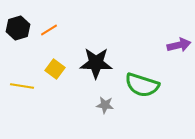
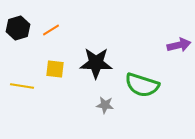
orange line: moved 2 px right
yellow square: rotated 30 degrees counterclockwise
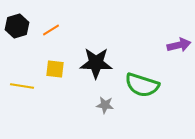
black hexagon: moved 1 px left, 2 px up
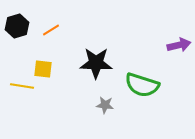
yellow square: moved 12 px left
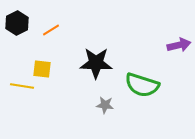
black hexagon: moved 3 px up; rotated 10 degrees counterclockwise
yellow square: moved 1 px left
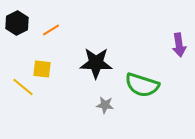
purple arrow: rotated 95 degrees clockwise
yellow line: moved 1 px right, 1 px down; rotated 30 degrees clockwise
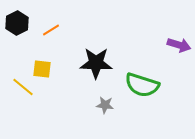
purple arrow: rotated 65 degrees counterclockwise
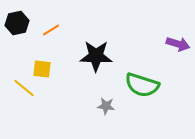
black hexagon: rotated 15 degrees clockwise
purple arrow: moved 1 px left, 1 px up
black star: moved 7 px up
yellow line: moved 1 px right, 1 px down
gray star: moved 1 px right, 1 px down
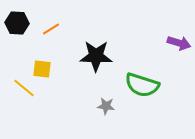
black hexagon: rotated 15 degrees clockwise
orange line: moved 1 px up
purple arrow: moved 1 px right, 1 px up
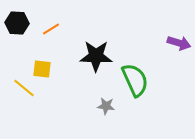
green semicircle: moved 7 px left, 5 px up; rotated 132 degrees counterclockwise
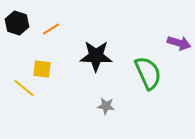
black hexagon: rotated 15 degrees clockwise
green semicircle: moved 13 px right, 7 px up
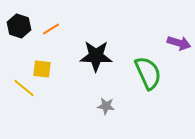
black hexagon: moved 2 px right, 3 px down
